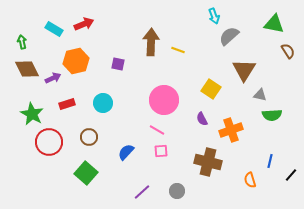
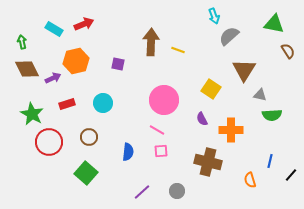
orange cross: rotated 20 degrees clockwise
blue semicircle: moved 2 px right; rotated 144 degrees clockwise
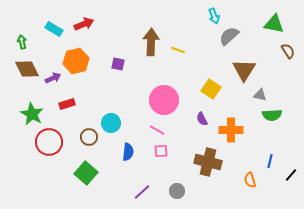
cyan circle: moved 8 px right, 20 px down
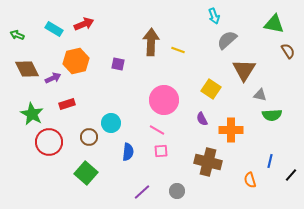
gray semicircle: moved 2 px left, 4 px down
green arrow: moved 5 px left, 7 px up; rotated 56 degrees counterclockwise
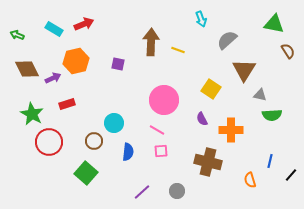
cyan arrow: moved 13 px left, 3 px down
cyan circle: moved 3 px right
brown circle: moved 5 px right, 4 px down
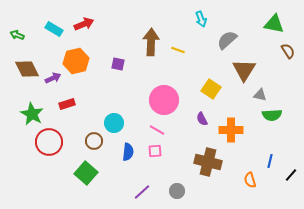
pink square: moved 6 px left
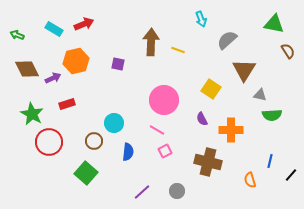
pink square: moved 10 px right; rotated 24 degrees counterclockwise
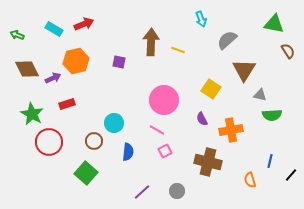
purple square: moved 1 px right, 2 px up
orange cross: rotated 10 degrees counterclockwise
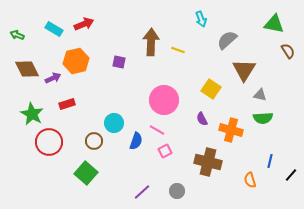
green semicircle: moved 9 px left, 3 px down
orange cross: rotated 25 degrees clockwise
blue semicircle: moved 8 px right, 11 px up; rotated 12 degrees clockwise
